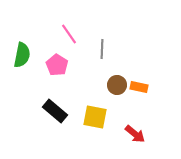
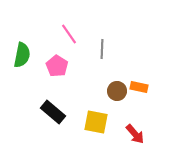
pink pentagon: moved 1 px down
brown circle: moved 6 px down
black rectangle: moved 2 px left, 1 px down
yellow square: moved 1 px right, 5 px down
red arrow: rotated 10 degrees clockwise
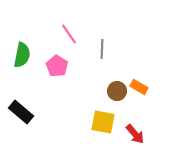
orange rectangle: rotated 18 degrees clockwise
black rectangle: moved 32 px left
yellow square: moved 7 px right
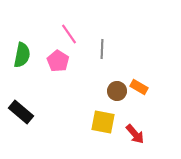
pink pentagon: moved 1 px right, 5 px up
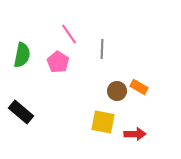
pink pentagon: moved 1 px down
red arrow: rotated 50 degrees counterclockwise
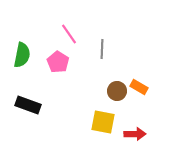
black rectangle: moved 7 px right, 7 px up; rotated 20 degrees counterclockwise
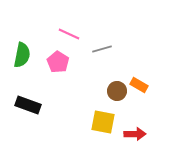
pink line: rotated 30 degrees counterclockwise
gray line: rotated 72 degrees clockwise
orange rectangle: moved 2 px up
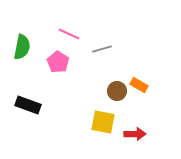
green semicircle: moved 8 px up
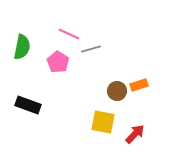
gray line: moved 11 px left
orange rectangle: rotated 48 degrees counterclockwise
red arrow: rotated 45 degrees counterclockwise
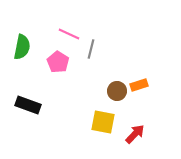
gray line: rotated 60 degrees counterclockwise
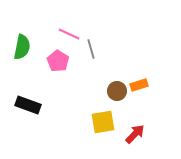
gray line: rotated 30 degrees counterclockwise
pink pentagon: moved 1 px up
yellow square: rotated 20 degrees counterclockwise
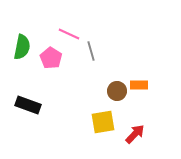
gray line: moved 2 px down
pink pentagon: moved 7 px left, 3 px up
orange rectangle: rotated 18 degrees clockwise
